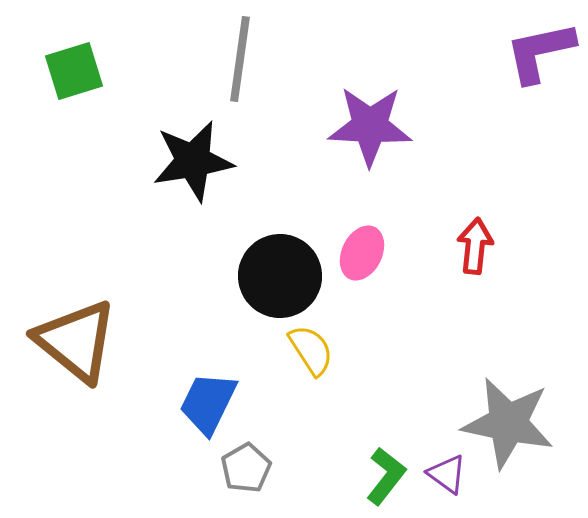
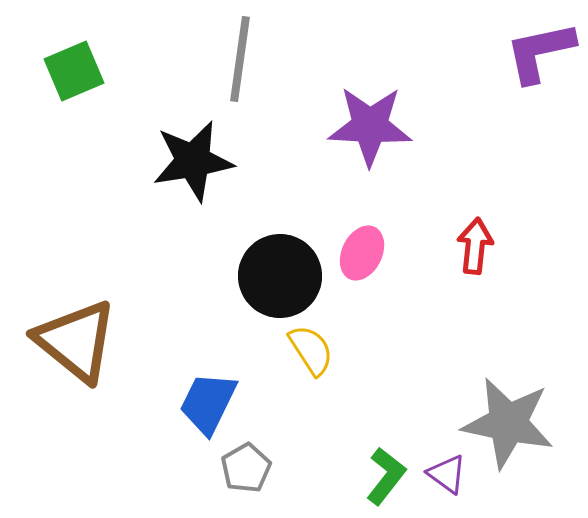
green square: rotated 6 degrees counterclockwise
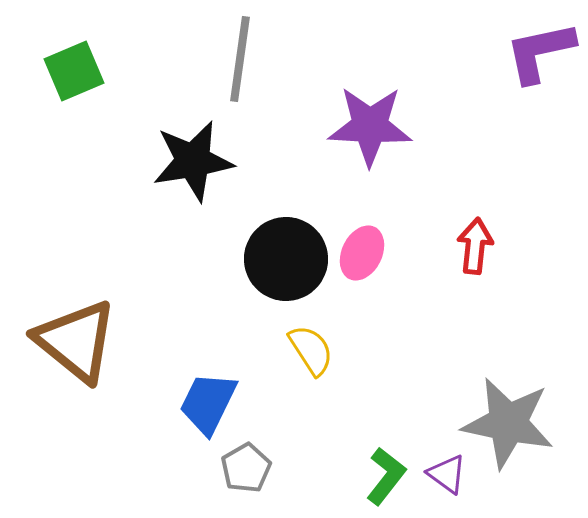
black circle: moved 6 px right, 17 px up
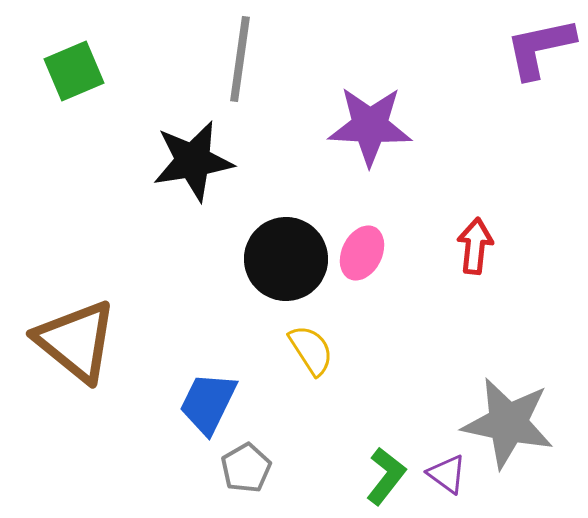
purple L-shape: moved 4 px up
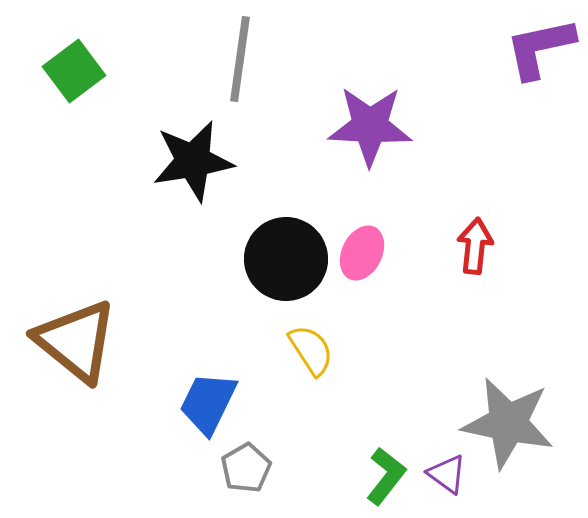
green square: rotated 14 degrees counterclockwise
